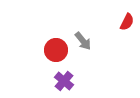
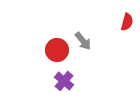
red semicircle: rotated 12 degrees counterclockwise
red circle: moved 1 px right
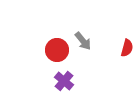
red semicircle: moved 26 px down
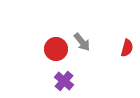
gray arrow: moved 1 px left, 1 px down
red circle: moved 1 px left, 1 px up
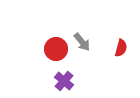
red semicircle: moved 6 px left
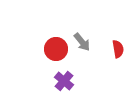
red semicircle: moved 3 px left, 1 px down; rotated 24 degrees counterclockwise
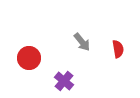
red circle: moved 27 px left, 9 px down
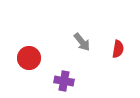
red semicircle: rotated 18 degrees clockwise
purple cross: rotated 30 degrees counterclockwise
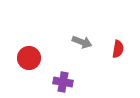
gray arrow: rotated 30 degrees counterclockwise
purple cross: moved 1 px left, 1 px down
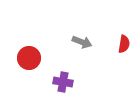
red semicircle: moved 6 px right, 5 px up
